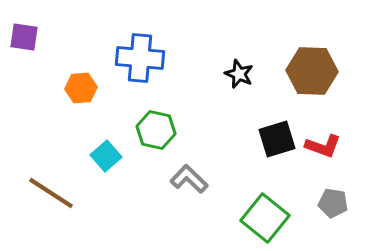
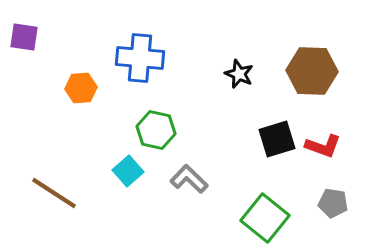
cyan square: moved 22 px right, 15 px down
brown line: moved 3 px right
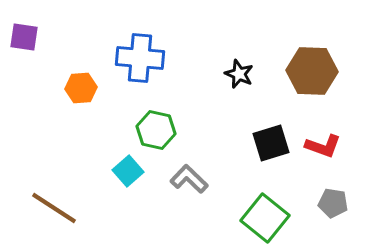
black square: moved 6 px left, 4 px down
brown line: moved 15 px down
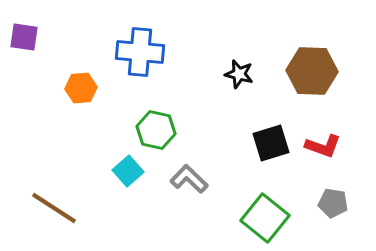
blue cross: moved 6 px up
black star: rotated 8 degrees counterclockwise
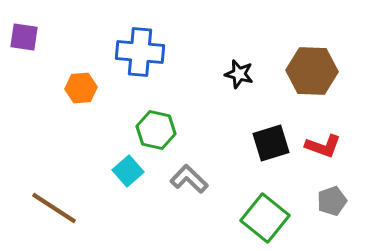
gray pentagon: moved 1 px left, 2 px up; rotated 28 degrees counterclockwise
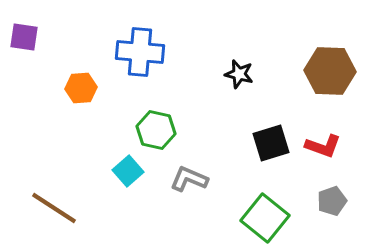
brown hexagon: moved 18 px right
gray L-shape: rotated 21 degrees counterclockwise
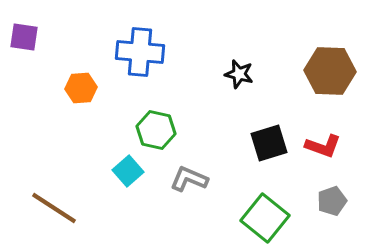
black square: moved 2 px left
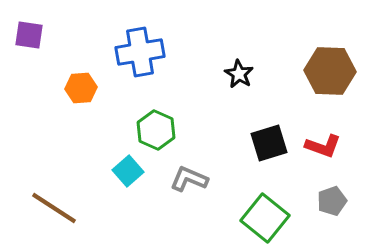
purple square: moved 5 px right, 2 px up
blue cross: rotated 15 degrees counterclockwise
black star: rotated 16 degrees clockwise
green hexagon: rotated 12 degrees clockwise
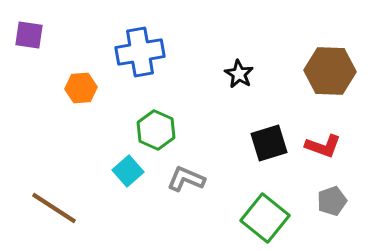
gray L-shape: moved 3 px left
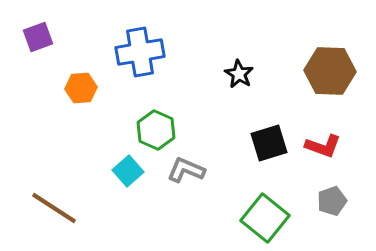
purple square: moved 9 px right, 2 px down; rotated 28 degrees counterclockwise
gray L-shape: moved 9 px up
